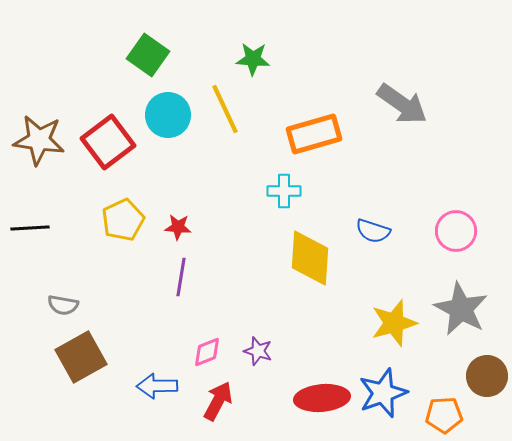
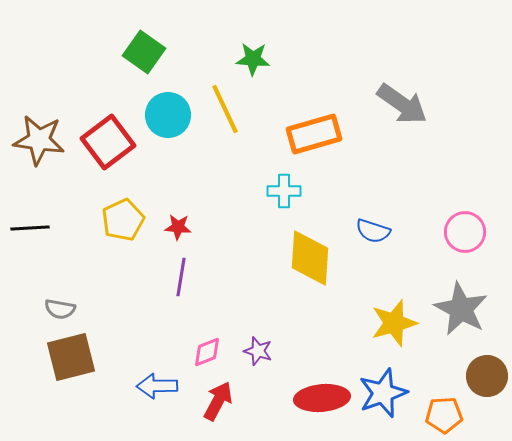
green square: moved 4 px left, 3 px up
pink circle: moved 9 px right, 1 px down
gray semicircle: moved 3 px left, 4 px down
brown square: moved 10 px left; rotated 15 degrees clockwise
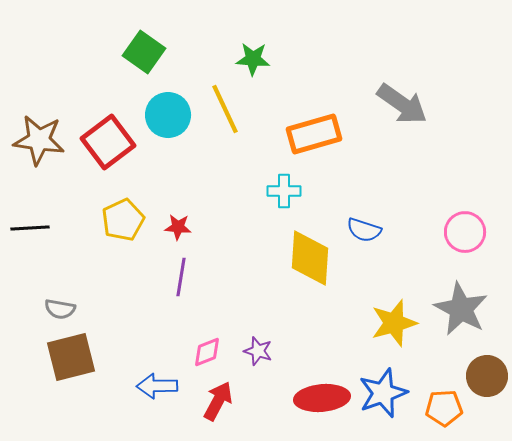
blue semicircle: moved 9 px left, 1 px up
orange pentagon: moved 7 px up
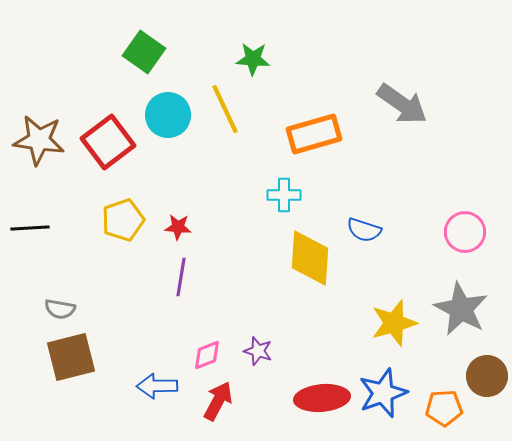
cyan cross: moved 4 px down
yellow pentagon: rotated 6 degrees clockwise
pink diamond: moved 3 px down
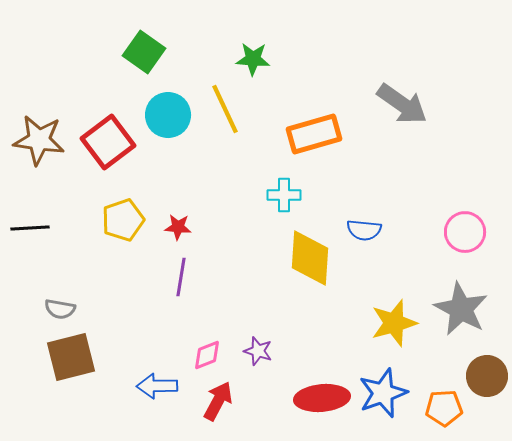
blue semicircle: rotated 12 degrees counterclockwise
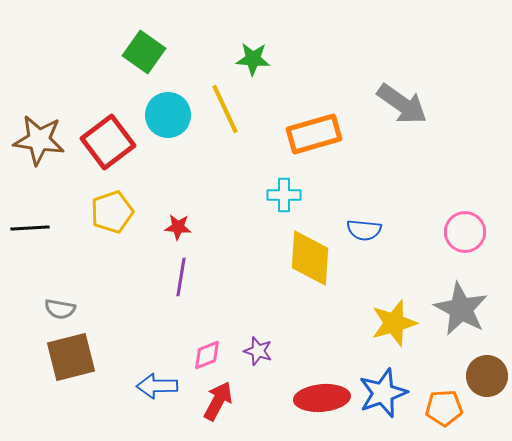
yellow pentagon: moved 11 px left, 8 px up
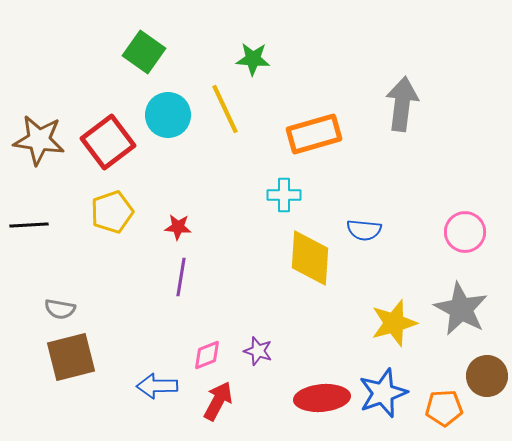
gray arrow: rotated 118 degrees counterclockwise
black line: moved 1 px left, 3 px up
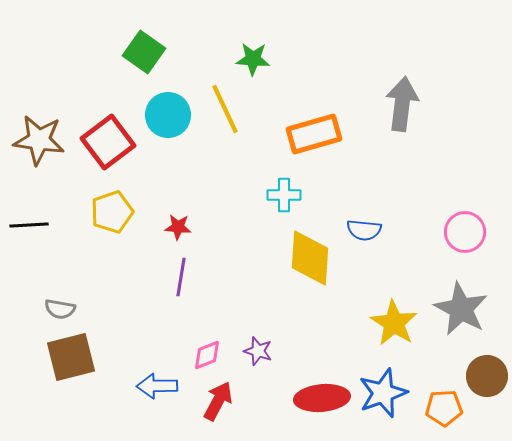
yellow star: rotated 24 degrees counterclockwise
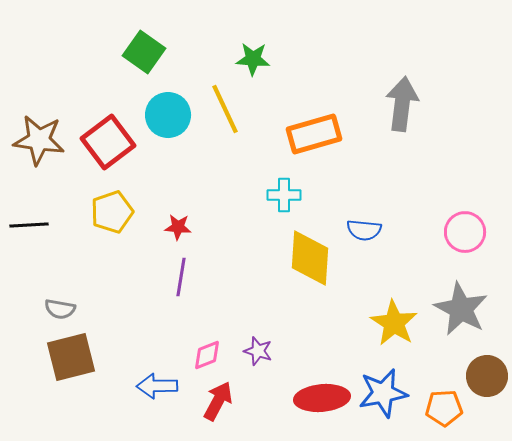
blue star: rotated 9 degrees clockwise
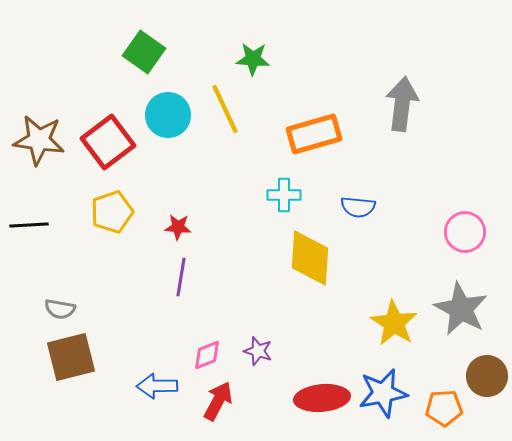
blue semicircle: moved 6 px left, 23 px up
